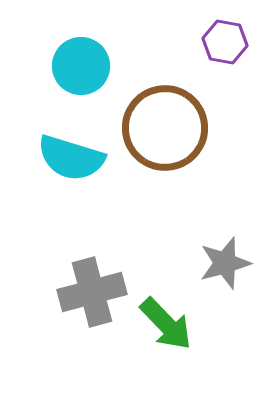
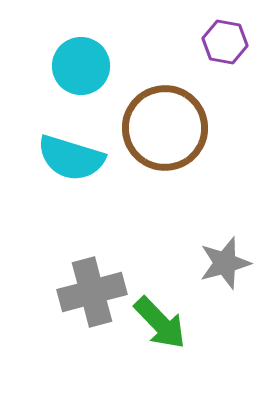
green arrow: moved 6 px left, 1 px up
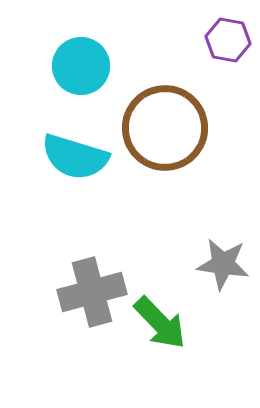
purple hexagon: moved 3 px right, 2 px up
cyan semicircle: moved 4 px right, 1 px up
gray star: moved 2 px left, 1 px down; rotated 24 degrees clockwise
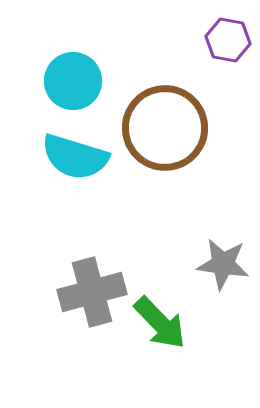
cyan circle: moved 8 px left, 15 px down
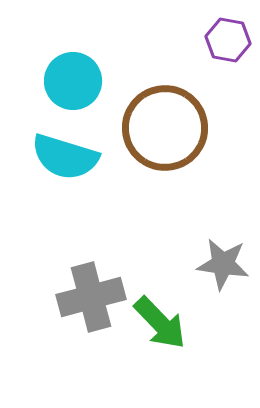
cyan semicircle: moved 10 px left
gray cross: moved 1 px left, 5 px down
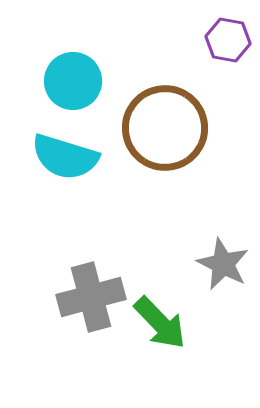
gray star: rotated 18 degrees clockwise
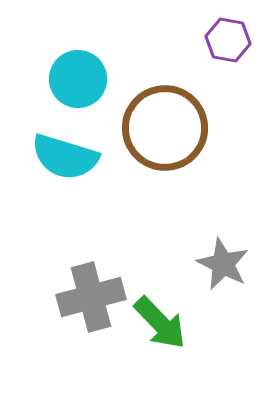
cyan circle: moved 5 px right, 2 px up
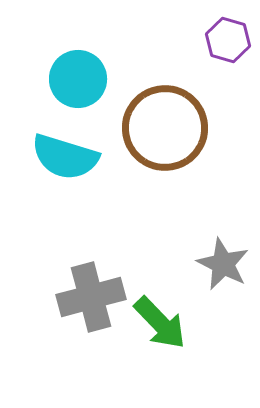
purple hexagon: rotated 6 degrees clockwise
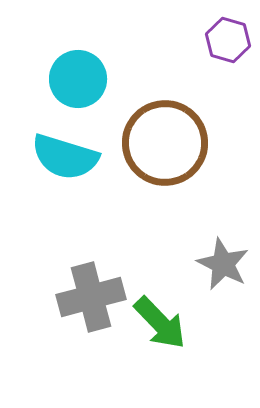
brown circle: moved 15 px down
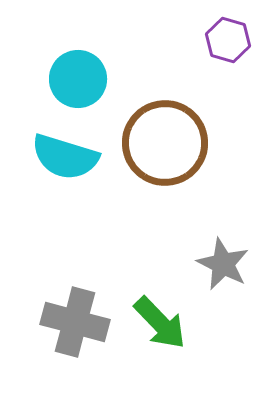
gray cross: moved 16 px left, 25 px down; rotated 30 degrees clockwise
